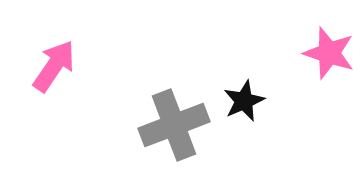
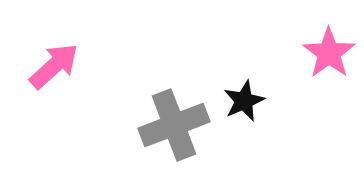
pink star: rotated 18 degrees clockwise
pink arrow: rotated 14 degrees clockwise
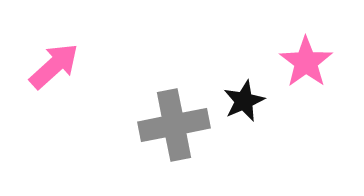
pink star: moved 23 px left, 9 px down
gray cross: rotated 10 degrees clockwise
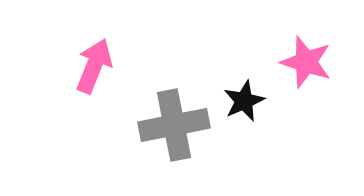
pink star: rotated 18 degrees counterclockwise
pink arrow: moved 40 px right; rotated 26 degrees counterclockwise
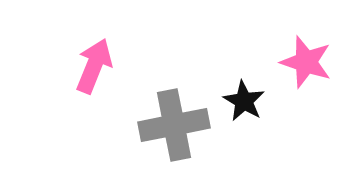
black star: rotated 18 degrees counterclockwise
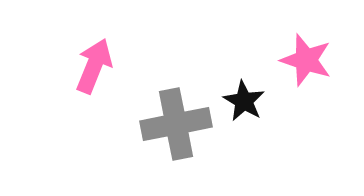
pink star: moved 2 px up
gray cross: moved 2 px right, 1 px up
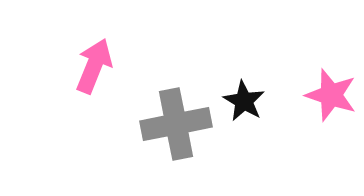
pink star: moved 25 px right, 35 px down
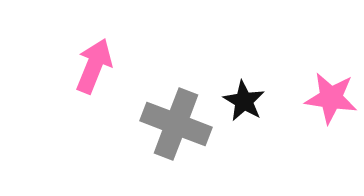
pink star: moved 3 px down; rotated 10 degrees counterclockwise
gray cross: rotated 32 degrees clockwise
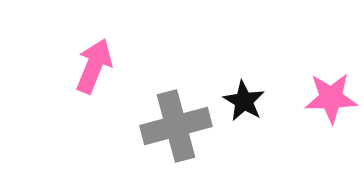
pink star: rotated 10 degrees counterclockwise
gray cross: moved 2 px down; rotated 36 degrees counterclockwise
